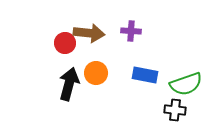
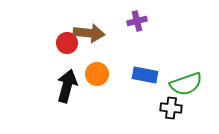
purple cross: moved 6 px right, 10 px up; rotated 18 degrees counterclockwise
red circle: moved 2 px right
orange circle: moved 1 px right, 1 px down
black arrow: moved 2 px left, 2 px down
black cross: moved 4 px left, 2 px up
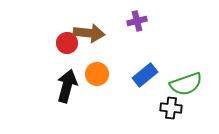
blue rectangle: rotated 50 degrees counterclockwise
